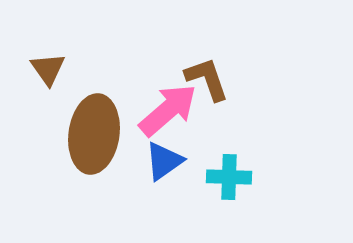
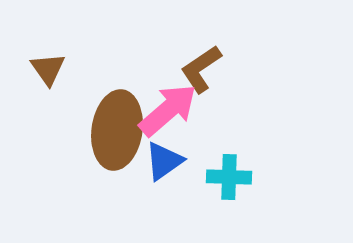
brown L-shape: moved 6 px left, 10 px up; rotated 105 degrees counterclockwise
brown ellipse: moved 23 px right, 4 px up
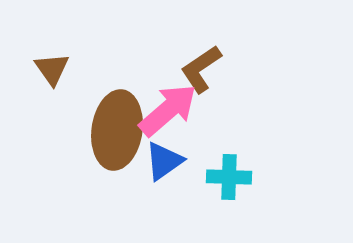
brown triangle: moved 4 px right
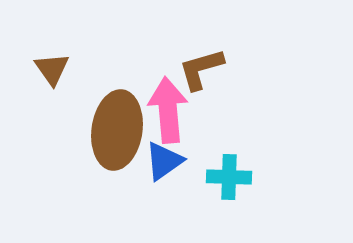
brown L-shape: rotated 18 degrees clockwise
pink arrow: rotated 54 degrees counterclockwise
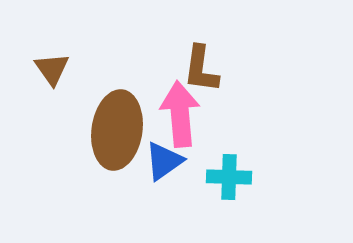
brown L-shape: rotated 66 degrees counterclockwise
pink arrow: moved 12 px right, 4 px down
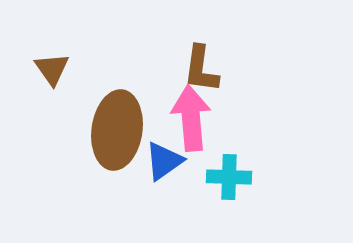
pink arrow: moved 11 px right, 4 px down
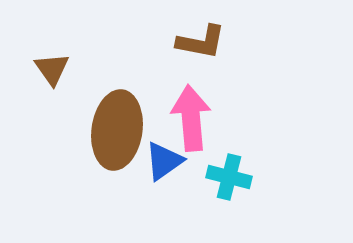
brown L-shape: moved 27 px up; rotated 87 degrees counterclockwise
cyan cross: rotated 12 degrees clockwise
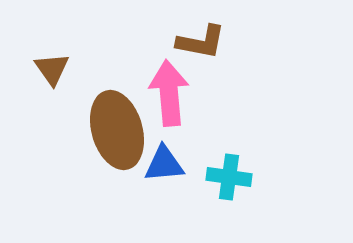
pink arrow: moved 22 px left, 25 px up
brown ellipse: rotated 24 degrees counterclockwise
blue triangle: moved 3 px down; rotated 30 degrees clockwise
cyan cross: rotated 6 degrees counterclockwise
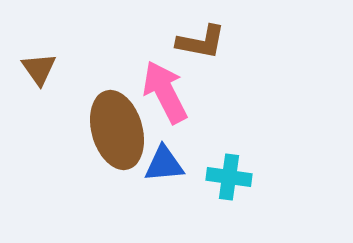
brown triangle: moved 13 px left
pink arrow: moved 4 px left, 1 px up; rotated 22 degrees counterclockwise
